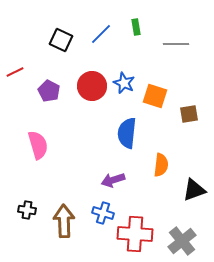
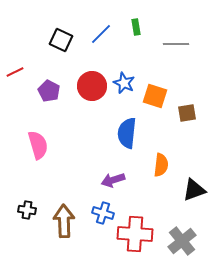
brown square: moved 2 px left, 1 px up
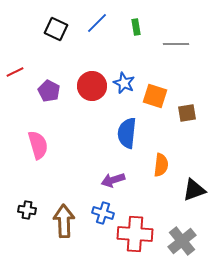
blue line: moved 4 px left, 11 px up
black square: moved 5 px left, 11 px up
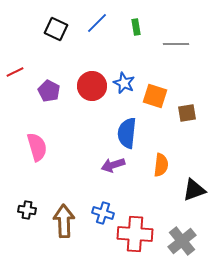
pink semicircle: moved 1 px left, 2 px down
purple arrow: moved 15 px up
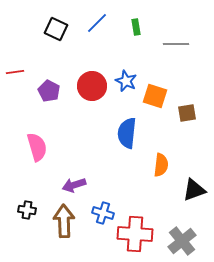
red line: rotated 18 degrees clockwise
blue star: moved 2 px right, 2 px up
purple arrow: moved 39 px left, 20 px down
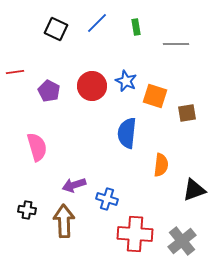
blue cross: moved 4 px right, 14 px up
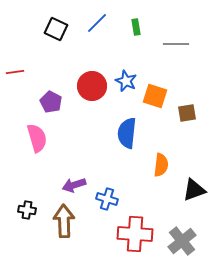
purple pentagon: moved 2 px right, 11 px down
pink semicircle: moved 9 px up
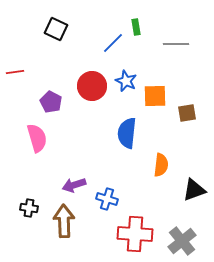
blue line: moved 16 px right, 20 px down
orange square: rotated 20 degrees counterclockwise
black cross: moved 2 px right, 2 px up
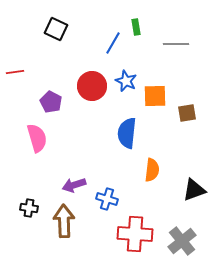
blue line: rotated 15 degrees counterclockwise
orange semicircle: moved 9 px left, 5 px down
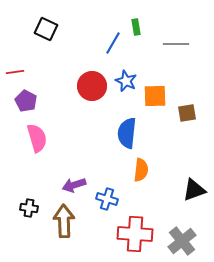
black square: moved 10 px left
purple pentagon: moved 25 px left, 1 px up
orange semicircle: moved 11 px left
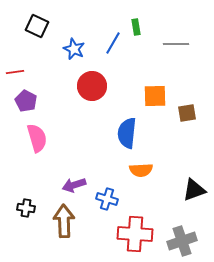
black square: moved 9 px left, 3 px up
blue star: moved 52 px left, 32 px up
orange semicircle: rotated 80 degrees clockwise
black cross: moved 3 px left
gray cross: rotated 20 degrees clockwise
